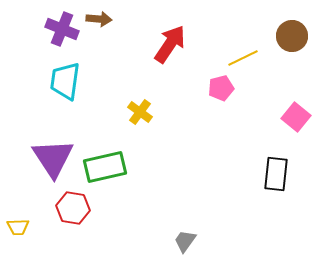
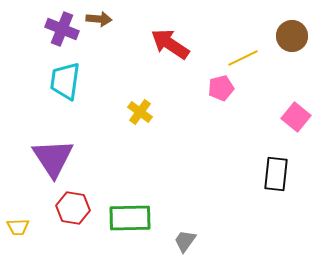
red arrow: rotated 90 degrees counterclockwise
green rectangle: moved 25 px right, 51 px down; rotated 12 degrees clockwise
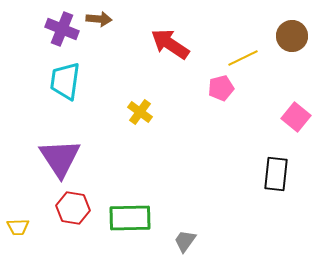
purple triangle: moved 7 px right
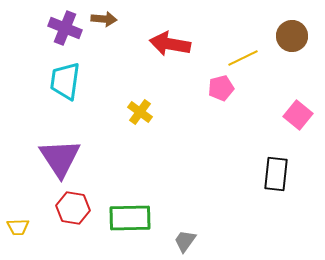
brown arrow: moved 5 px right
purple cross: moved 3 px right, 1 px up
red arrow: rotated 24 degrees counterclockwise
pink square: moved 2 px right, 2 px up
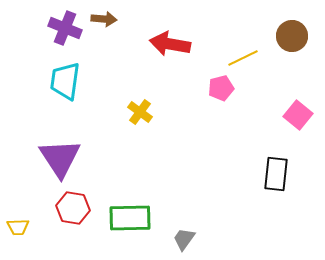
gray trapezoid: moved 1 px left, 2 px up
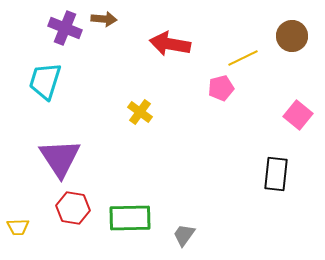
cyan trapezoid: moved 20 px left; rotated 9 degrees clockwise
gray trapezoid: moved 4 px up
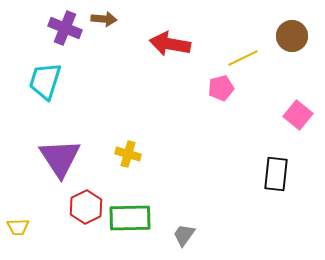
yellow cross: moved 12 px left, 42 px down; rotated 20 degrees counterclockwise
red hexagon: moved 13 px right, 1 px up; rotated 24 degrees clockwise
